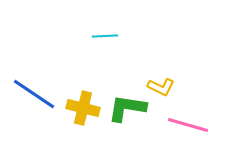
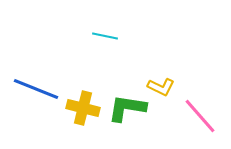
cyan line: rotated 15 degrees clockwise
blue line: moved 2 px right, 5 px up; rotated 12 degrees counterclockwise
pink line: moved 12 px right, 9 px up; rotated 33 degrees clockwise
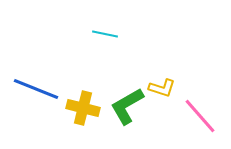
cyan line: moved 2 px up
yellow L-shape: moved 1 px right, 1 px down; rotated 8 degrees counterclockwise
green L-shape: moved 2 px up; rotated 39 degrees counterclockwise
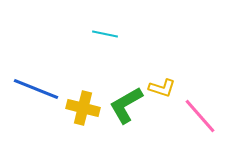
green L-shape: moved 1 px left, 1 px up
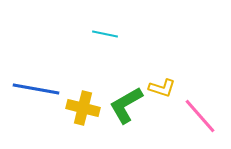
blue line: rotated 12 degrees counterclockwise
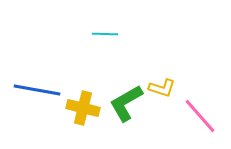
cyan line: rotated 10 degrees counterclockwise
blue line: moved 1 px right, 1 px down
green L-shape: moved 2 px up
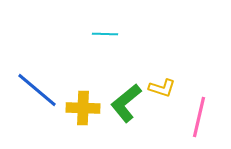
blue line: rotated 30 degrees clockwise
green L-shape: rotated 9 degrees counterclockwise
yellow cross: rotated 12 degrees counterclockwise
pink line: moved 1 px left, 1 px down; rotated 54 degrees clockwise
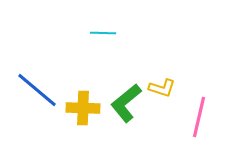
cyan line: moved 2 px left, 1 px up
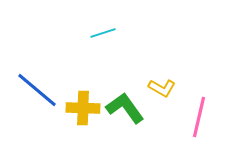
cyan line: rotated 20 degrees counterclockwise
yellow L-shape: rotated 12 degrees clockwise
green L-shape: moved 1 px left, 5 px down; rotated 93 degrees clockwise
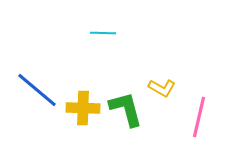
cyan line: rotated 20 degrees clockwise
green L-shape: moved 1 px right, 1 px down; rotated 21 degrees clockwise
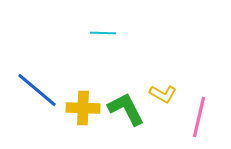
yellow L-shape: moved 1 px right, 6 px down
green L-shape: rotated 12 degrees counterclockwise
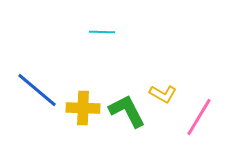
cyan line: moved 1 px left, 1 px up
green L-shape: moved 1 px right, 2 px down
pink line: rotated 18 degrees clockwise
